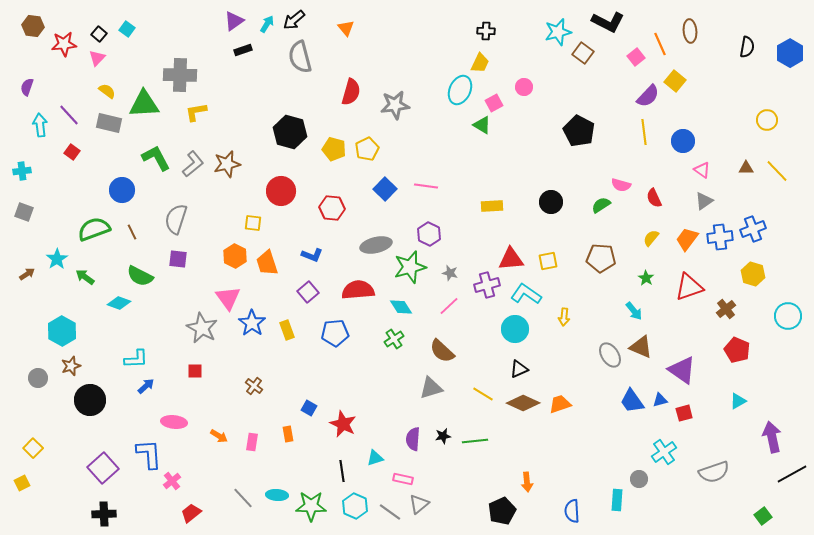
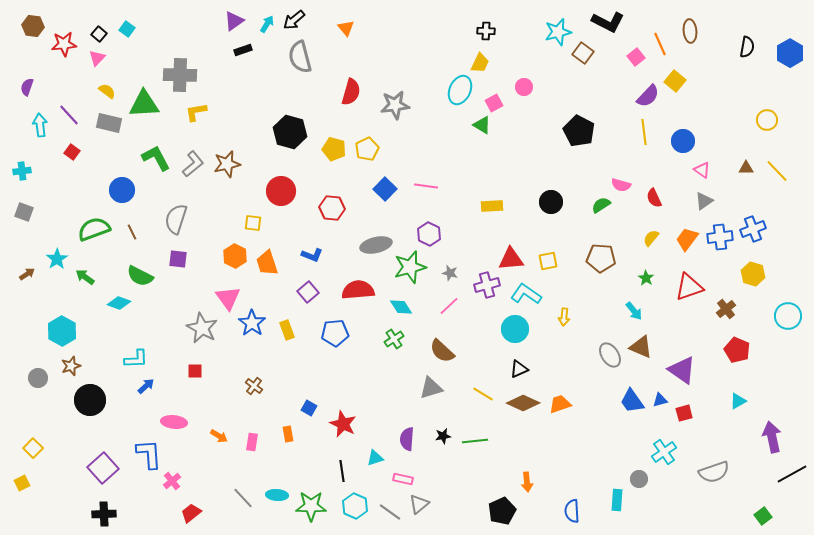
purple semicircle at (413, 439): moved 6 px left
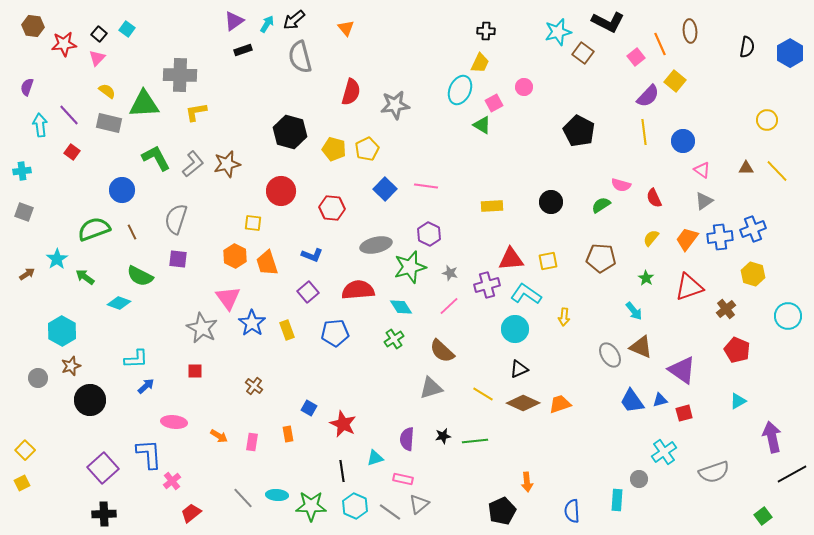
yellow square at (33, 448): moved 8 px left, 2 px down
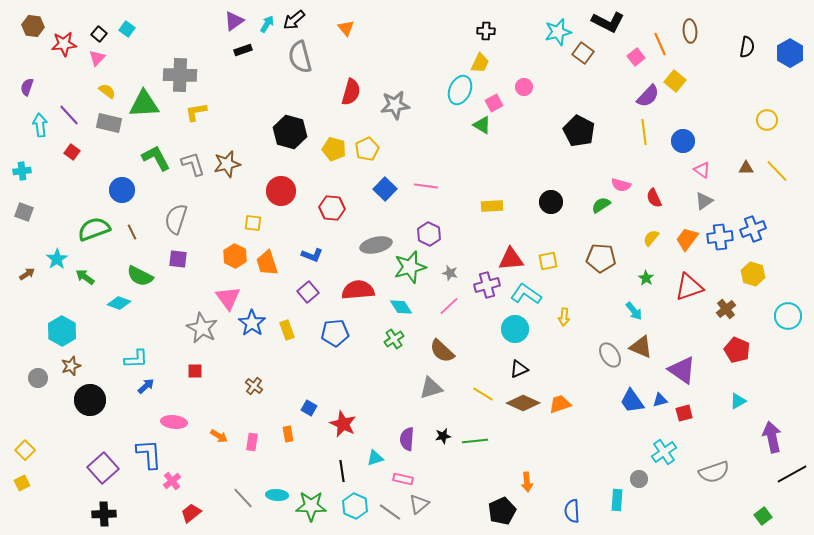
gray L-shape at (193, 164): rotated 68 degrees counterclockwise
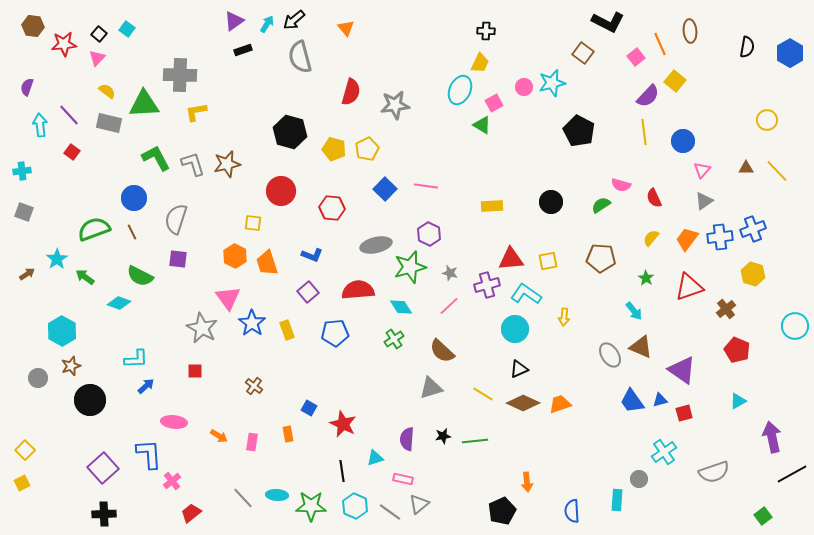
cyan star at (558, 32): moved 6 px left, 51 px down
pink triangle at (702, 170): rotated 36 degrees clockwise
blue circle at (122, 190): moved 12 px right, 8 px down
cyan circle at (788, 316): moved 7 px right, 10 px down
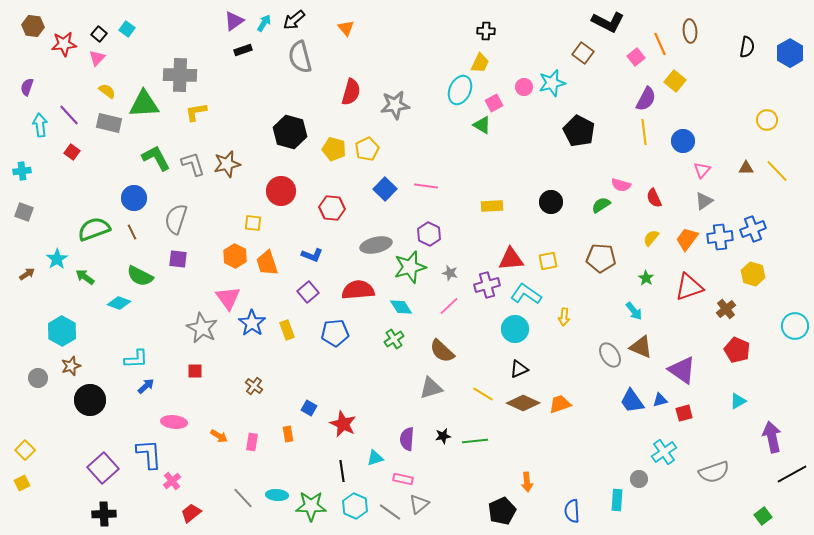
cyan arrow at (267, 24): moved 3 px left, 1 px up
purple semicircle at (648, 96): moved 2 px left, 3 px down; rotated 15 degrees counterclockwise
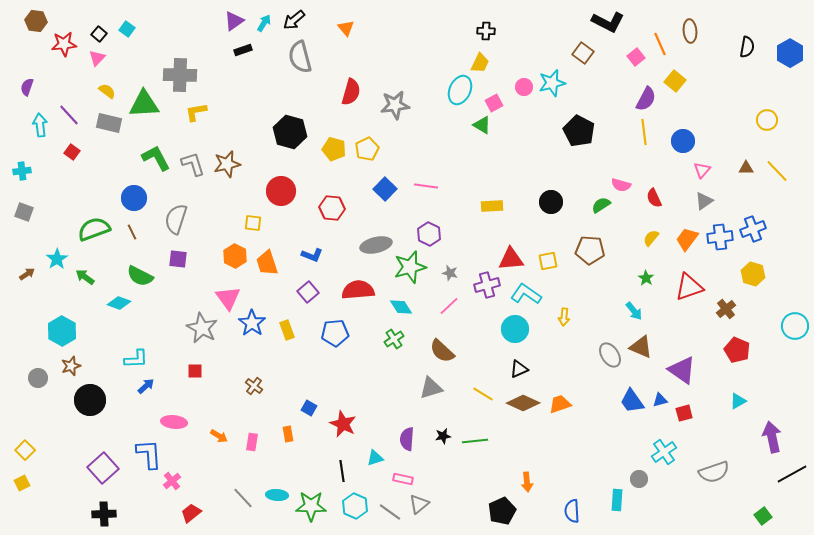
brown hexagon at (33, 26): moved 3 px right, 5 px up
brown pentagon at (601, 258): moved 11 px left, 8 px up
